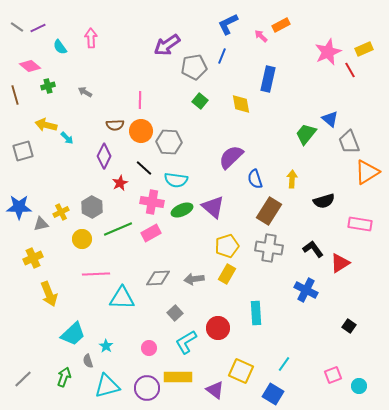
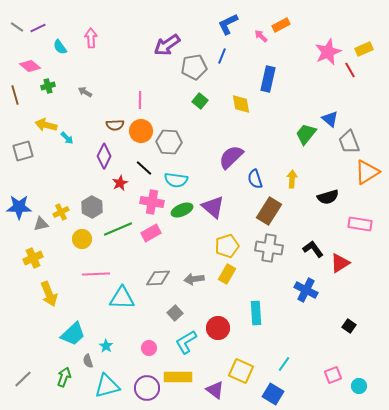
black semicircle at (324, 201): moved 4 px right, 4 px up
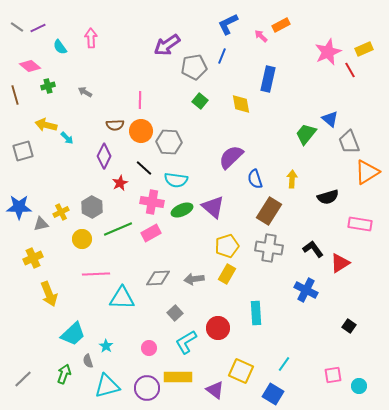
pink square at (333, 375): rotated 12 degrees clockwise
green arrow at (64, 377): moved 3 px up
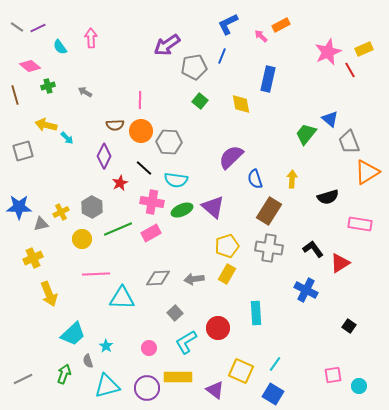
cyan line at (284, 364): moved 9 px left
gray line at (23, 379): rotated 18 degrees clockwise
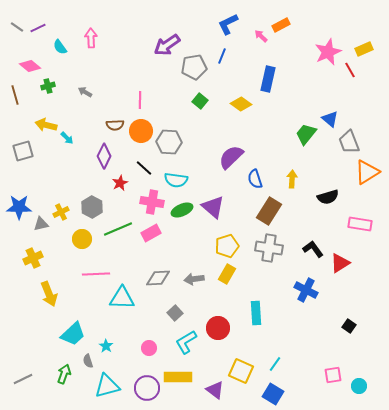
yellow diamond at (241, 104): rotated 45 degrees counterclockwise
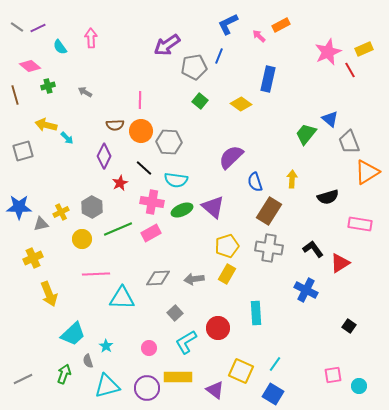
pink arrow at (261, 36): moved 2 px left
blue line at (222, 56): moved 3 px left
blue semicircle at (255, 179): moved 3 px down
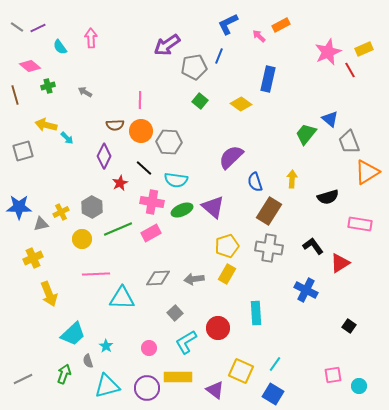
black L-shape at (313, 249): moved 3 px up
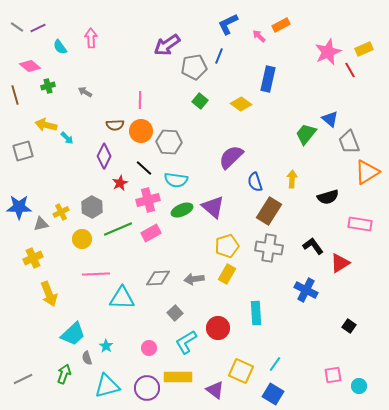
pink cross at (152, 202): moved 4 px left, 2 px up; rotated 25 degrees counterclockwise
gray semicircle at (88, 361): moved 1 px left, 3 px up
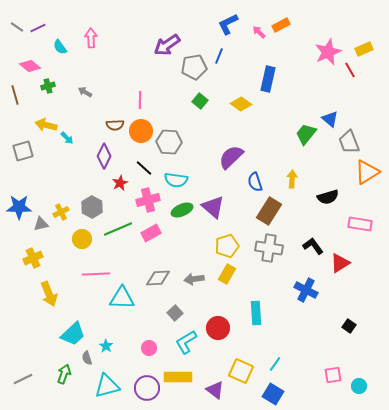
pink arrow at (259, 36): moved 4 px up
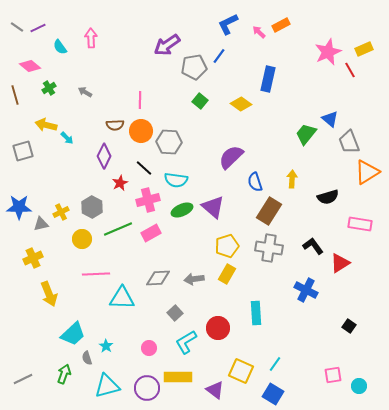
blue line at (219, 56): rotated 14 degrees clockwise
green cross at (48, 86): moved 1 px right, 2 px down; rotated 16 degrees counterclockwise
